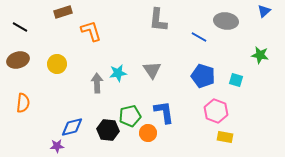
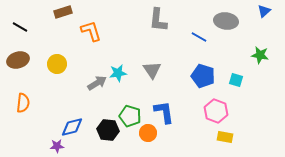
gray arrow: rotated 60 degrees clockwise
green pentagon: rotated 30 degrees clockwise
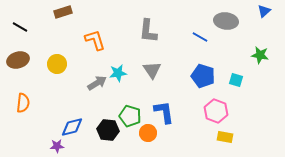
gray L-shape: moved 10 px left, 11 px down
orange L-shape: moved 4 px right, 9 px down
blue line: moved 1 px right
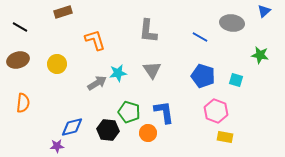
gray ellipse: moved 6 px right, 2 px down
green pentagon: moved 1 px left, 4 px up
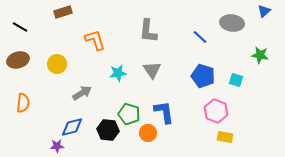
blue line: rotated 14 degrees clockwise
gray arrow: moved 15 px left, 10 px down
green pentagon: moved 2 px down
